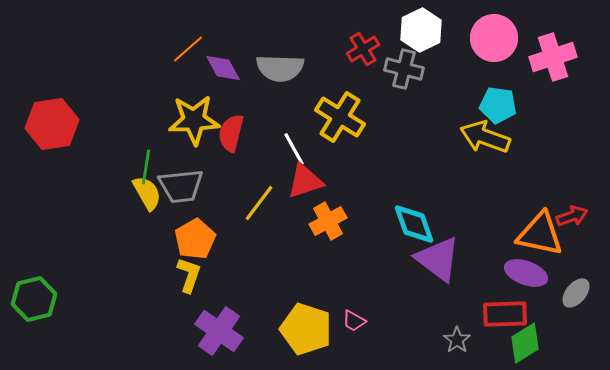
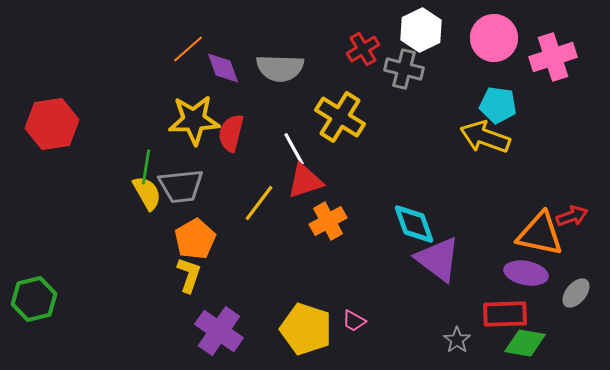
purple diamond: rotated 9 degrees clockwise
purple ellipse: rotated 9 degrees counterclockwise
green diamond: rotated 42 degrees clockwise
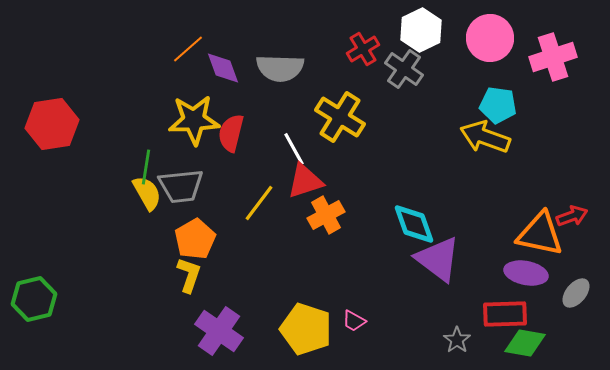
pink circle: moved 4 px left
gray cross: rotated 21 degrees clockwise
orange cross: moved 2 px left, 6 px up
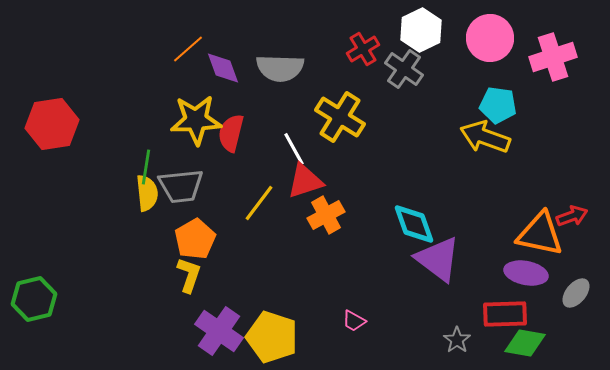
yellow star: moved 2 px right
yellow semicircle: rotated 24 degrees clockwise
yellow pentagon: moved 34 px left, 8 px down
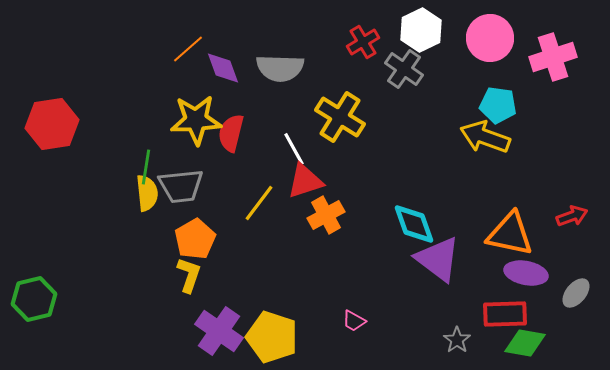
red cross: moved 7 px up
orange triangle: moved 30 px left
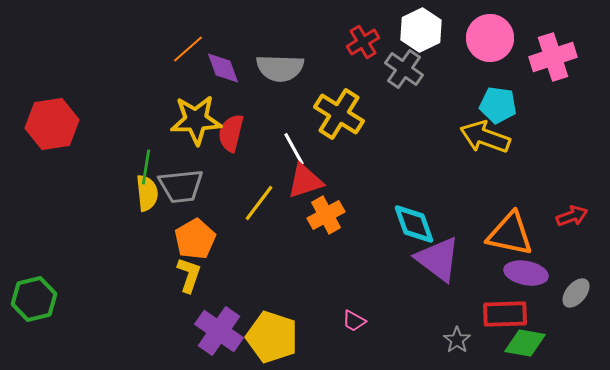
yellow cross: moved 1 px left, 3 px up
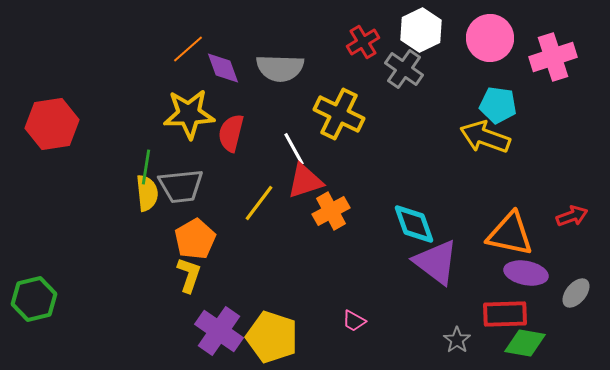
yellow cross: rotated 6 degrees counterclockwise
yellow star: moved 7 px left, 6 px up
orange cross: moved 5 px right, 4 px up
purple triangle: moved 2 px left, 3 px down
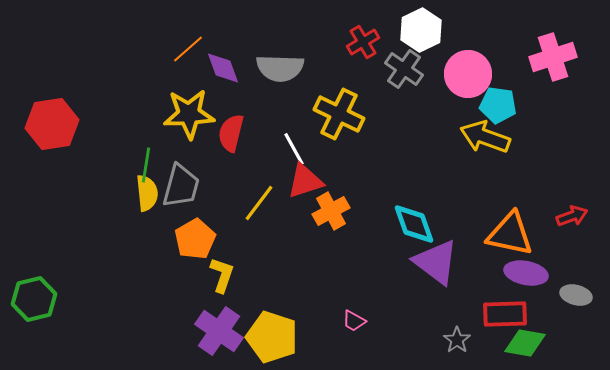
pink circle: moved 22 px left, 36 px down
green line: moved 2 px up
gray trapezoid: rotated 69 degrees counterclockwise
yellow L-shape: moved 33 px right
gray ellipse: moved 2 px down; rotated 64 degrees clockwise
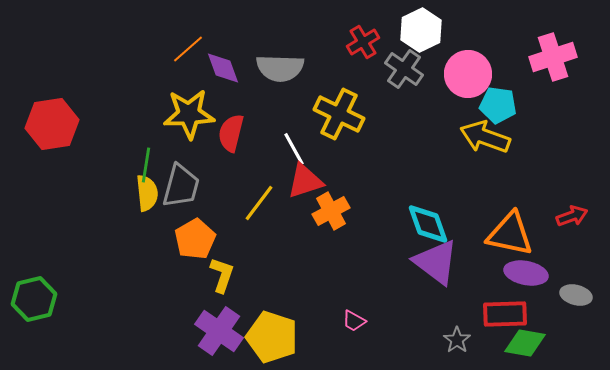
cyan diamond: moved 14 px right
